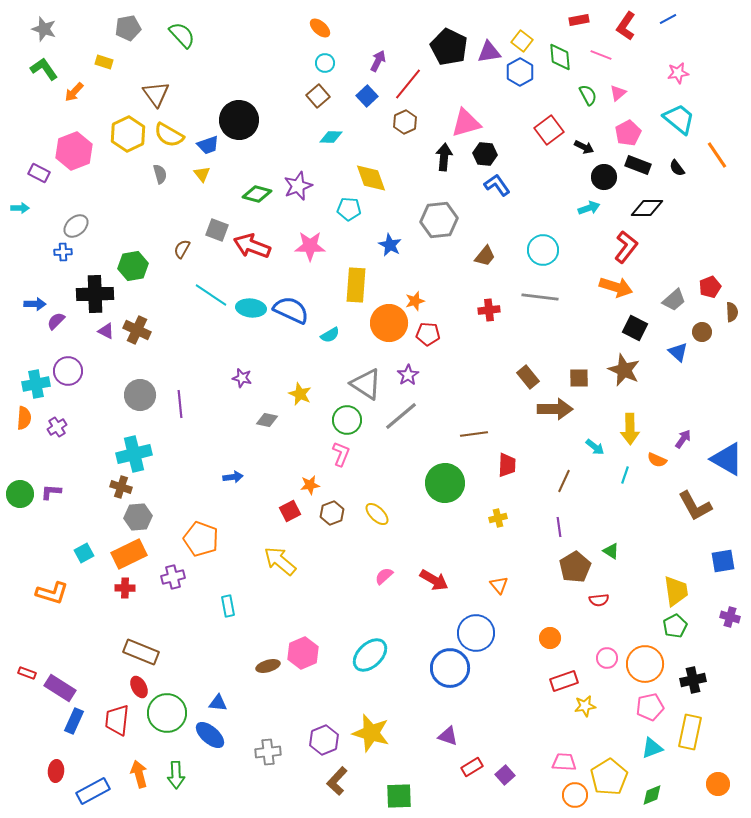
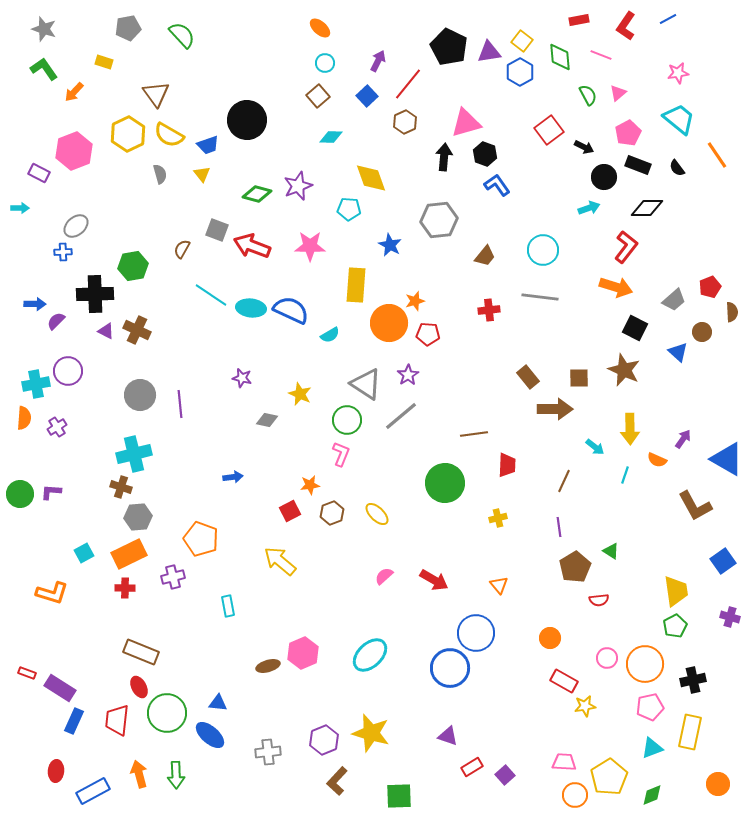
black circle at (239, 120): moved 8 px right
black hexagon at (485, 154): rotated 15 degrees clockwise
blue square at (723, 561): rotated 25 degrees counterclockwise
red rectangle at (564, 681): rotated 48 degrees clockwise
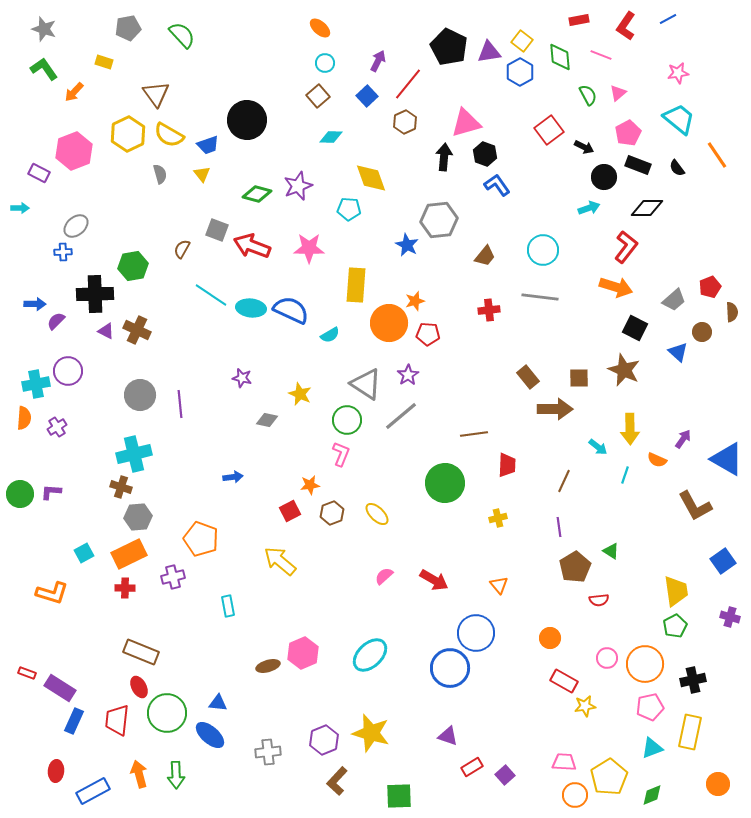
blue star at (390, 245): moved 17 px right
pink star at (310, 246): moved 1 px left, 2 px down
cyan arrow at (595, 447): moved 3 px right
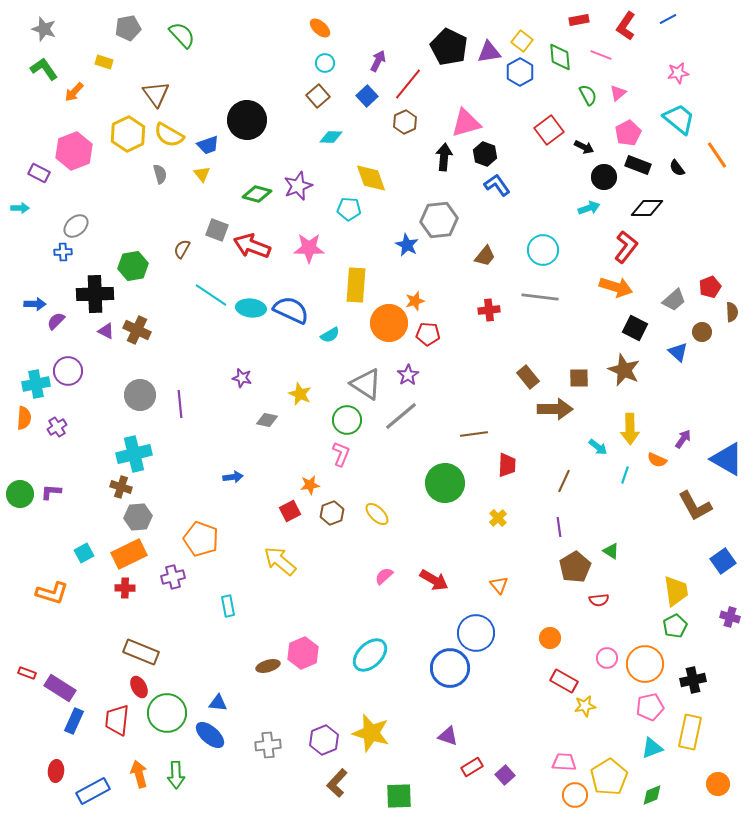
yellow cross at (498, 518): rotated 30 degrees counterclockwise
gray cross at (268, 752): moved 7 px up
brown L-shape at (337, 781): moved 2 px down
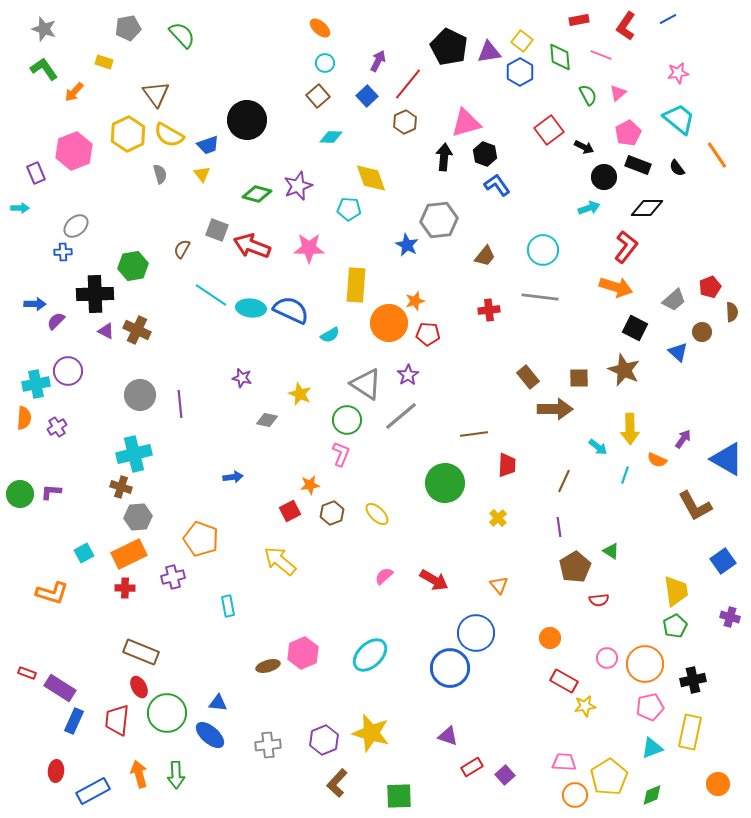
purple rectangle at (39, 173): moved 3 px left; rotated 40 degrees clockwise
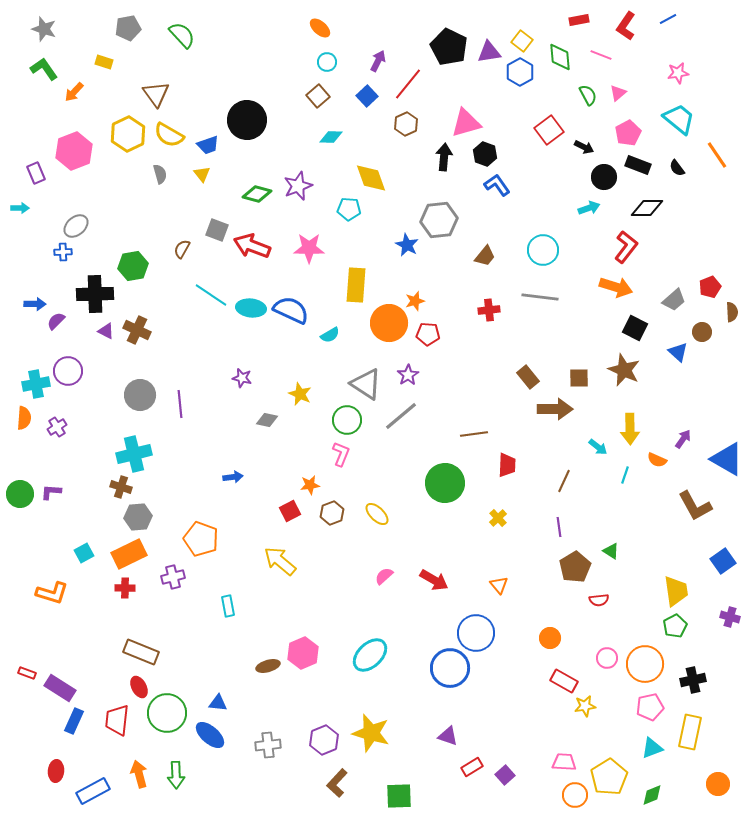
cyan circle at (325, 63): moved 2 px right, 1 px up
brown hexagon at (405, 122): moved 1 px right, 2 px down
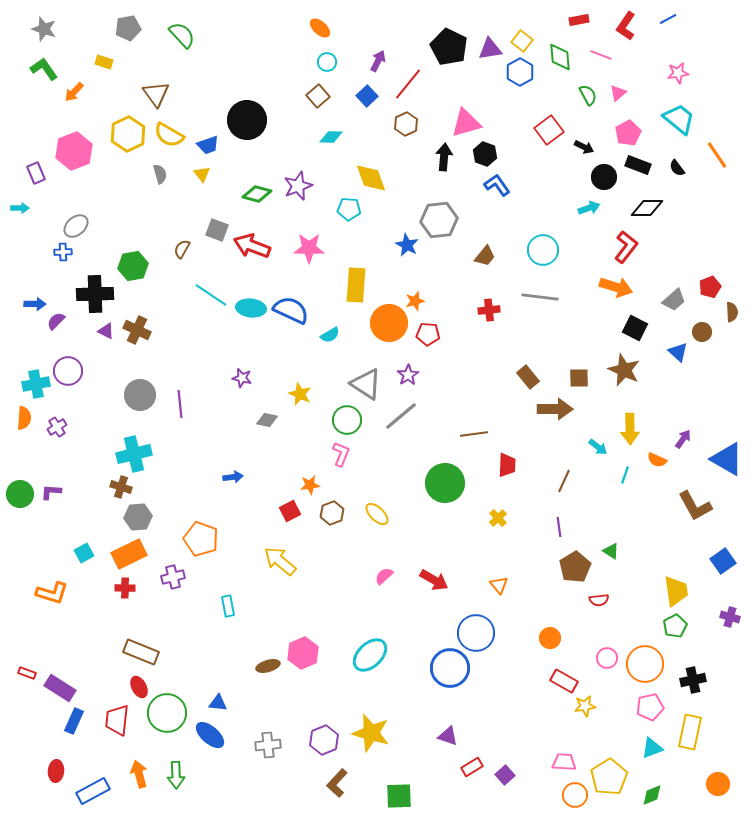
purple triangle at (489, 52): moved 1 px right, 3 px up
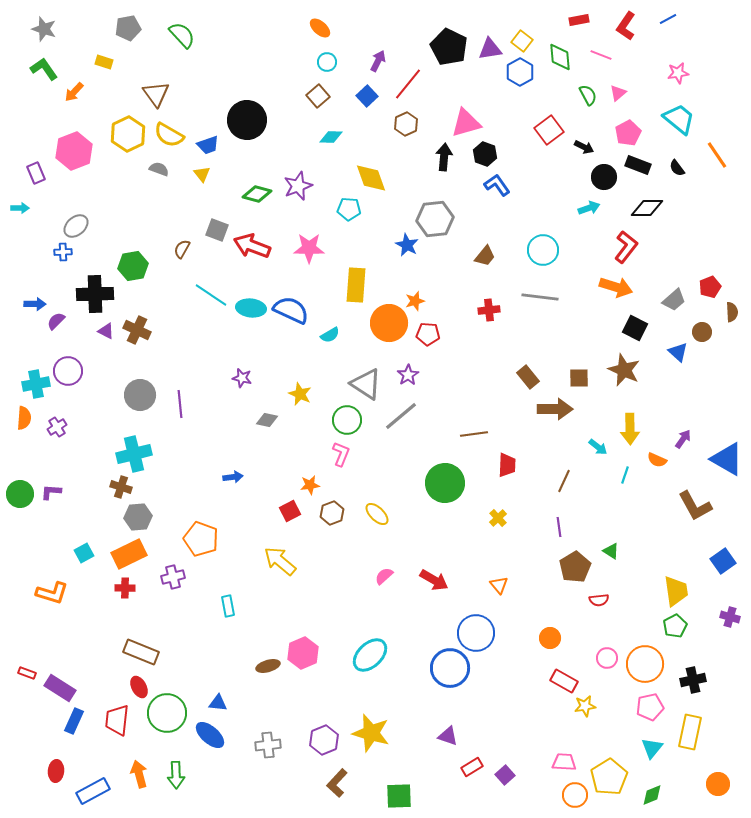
gray semicircle at (160, 174): moved 1 px left, 5 px up; rotated 54 degrees counterclockwise
gray hexagon at (439, 220): moved 4 px left, 1 px up
cyan triangle at (652, 748): rotated 30 degrees counterclockwise
